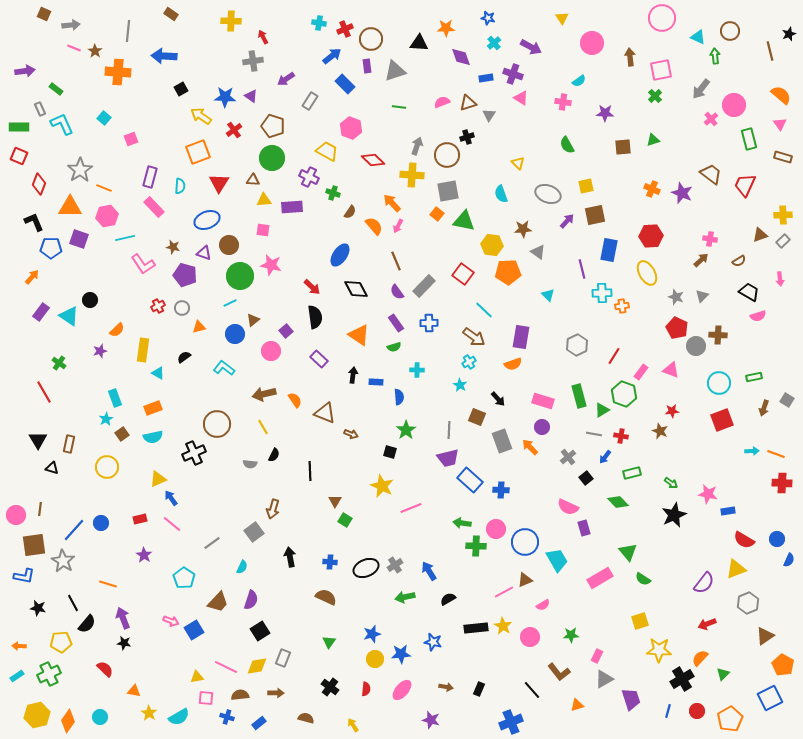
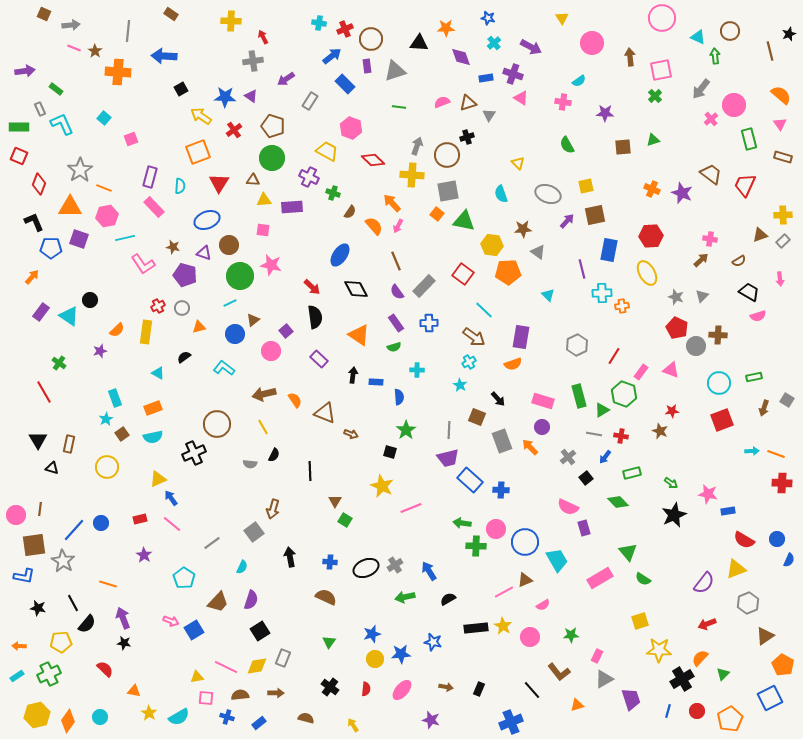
yellow rectangle at (143, 350): moved 3 px right, 18 px up
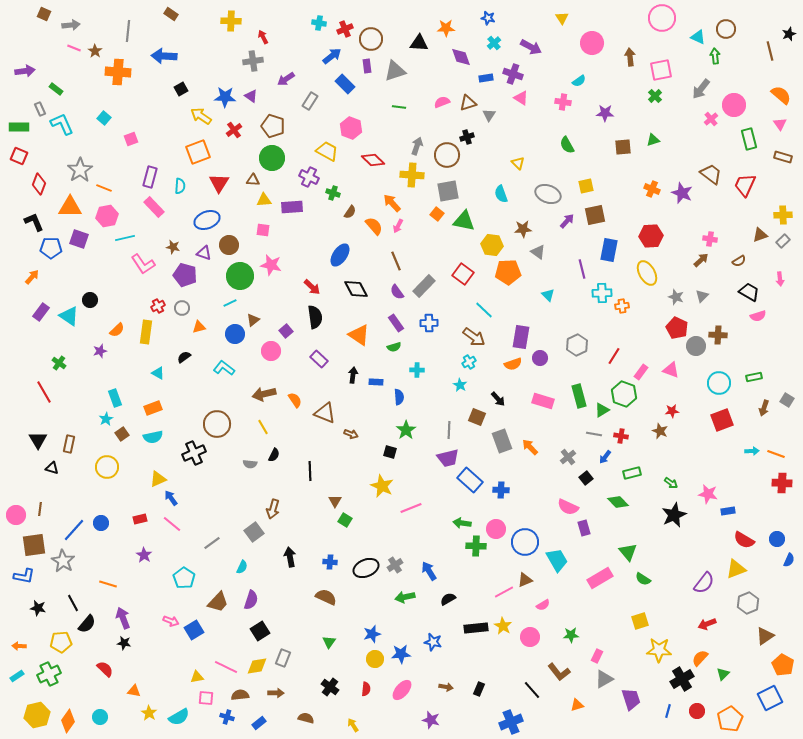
brown circle at (730, 31): moved 4 px left, 2 px up
purple circle at (542, 427): moved 2 px left, 69 px up
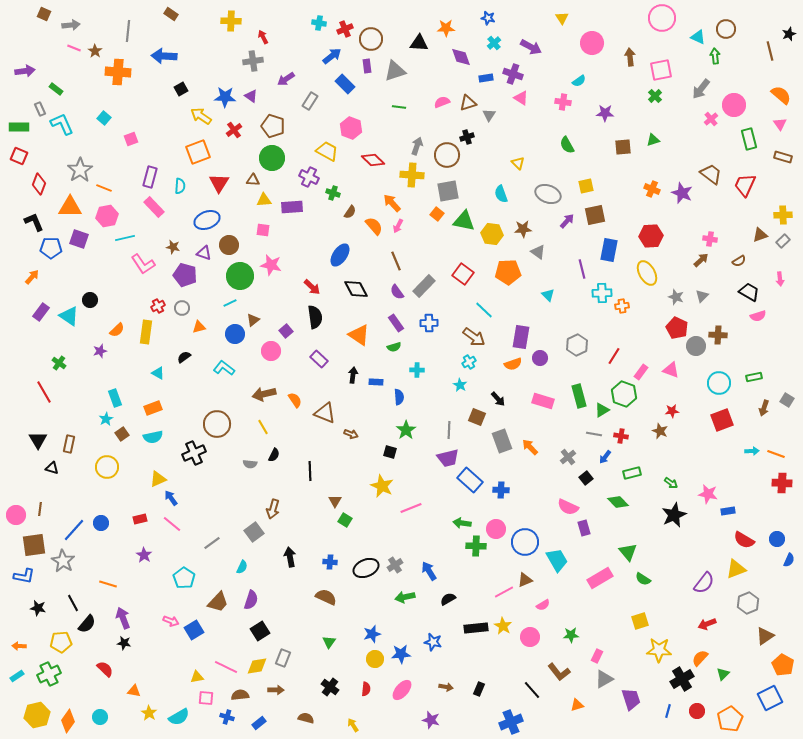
yellow hexagon at (492, 245): moved 11 px up
brown arrow at (276, 693): moved 3 px up
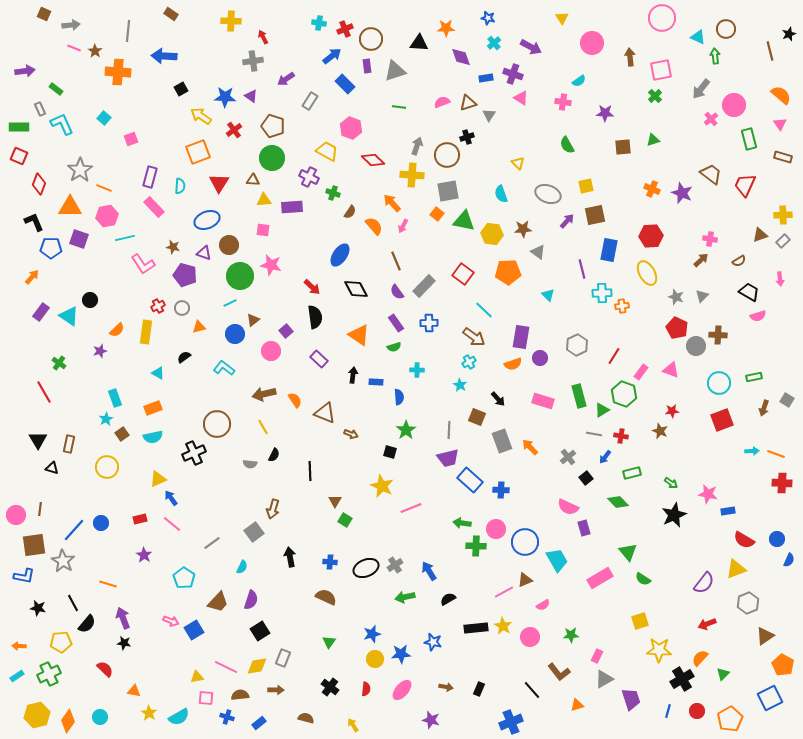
pink arrow at (398, 226): moved 5 px right
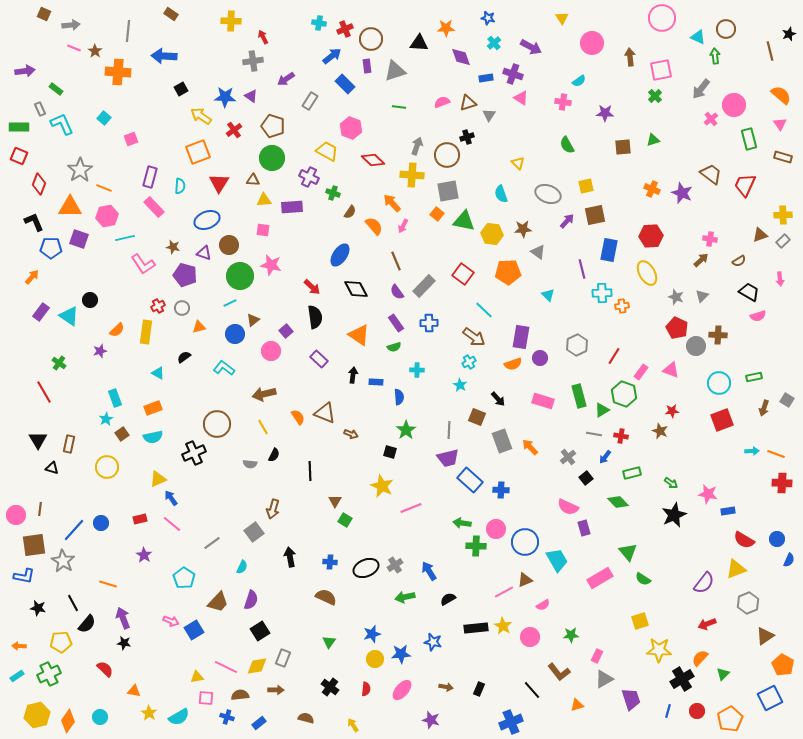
orange semicircle at (295, 400): moved 3 px right, 17 px down
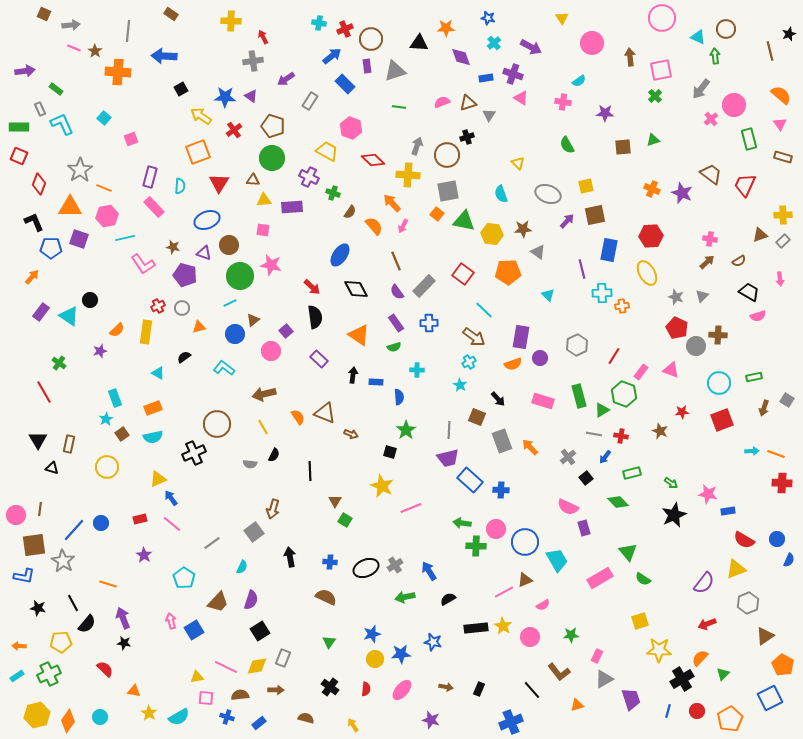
yellow cross at (412, 175): moved 4 px left
brown arrow at (701, 260): moved 6 px right, 2 px down
red star at (672, 411): moved 10 px right, 1 px down
pink arrow at (171, 621): rotated 126 degrees counterclockwise
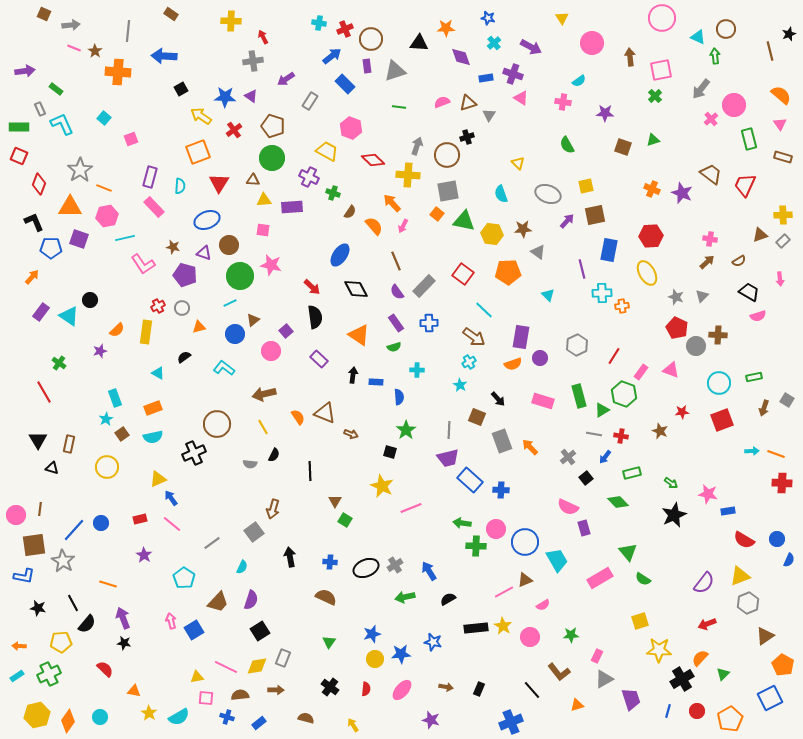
brown square at (623, 147): rotated 24 degrees clockwise
yellow triangle at (736, 569): moved 4 px right, 7 px down
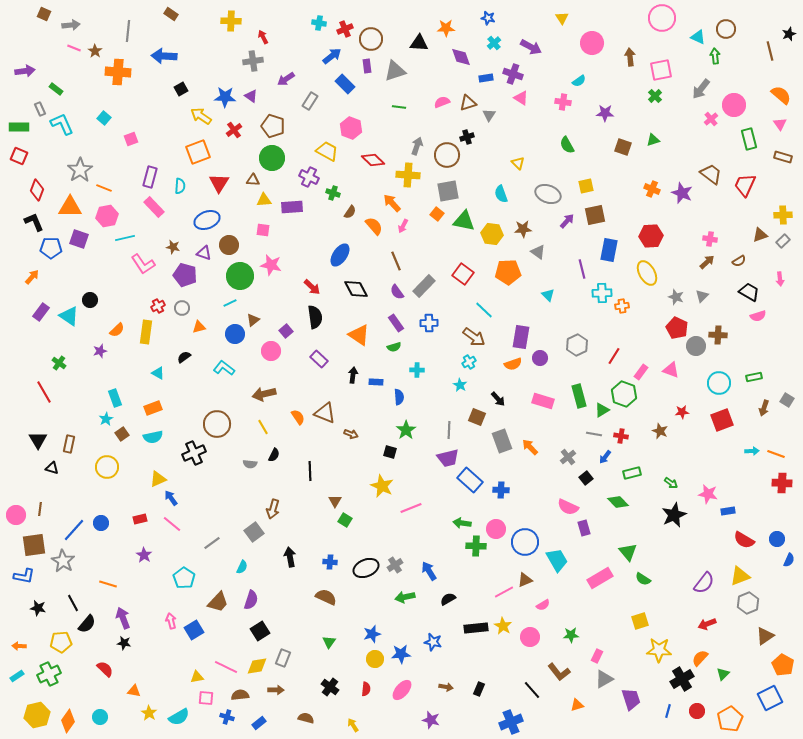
red diamond at (39, 184): moved 2 px left, 6 px down
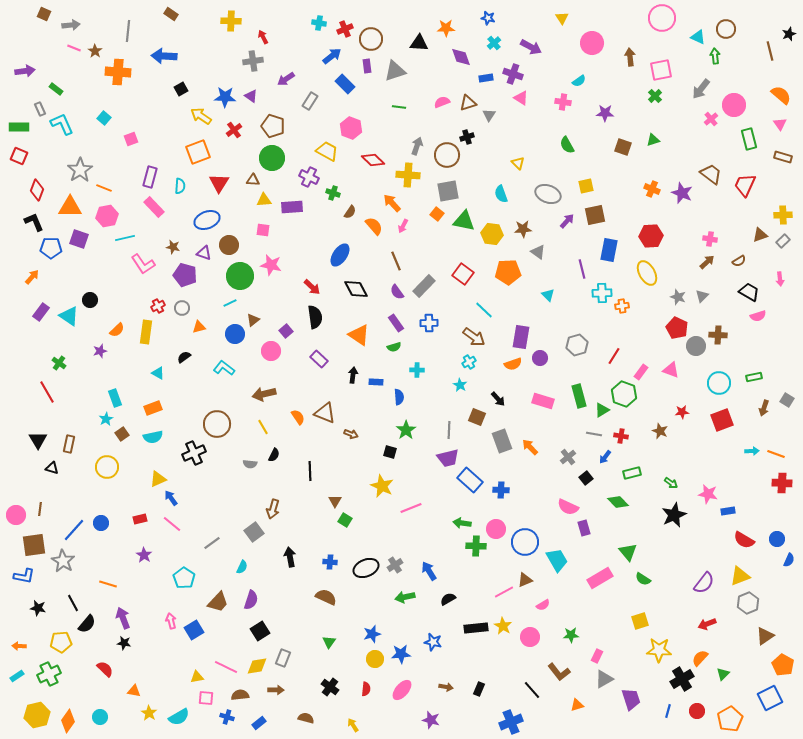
gray star at (676, 297): moved 2 px right
gray hexagon at (577, 345): rotated 10 degrees clockwise
red line at (44, 392): moved 3 px right
